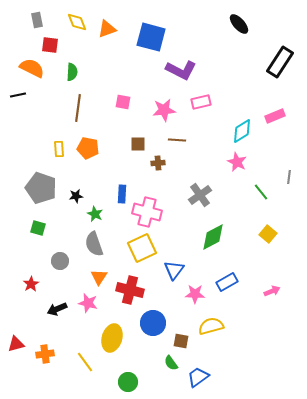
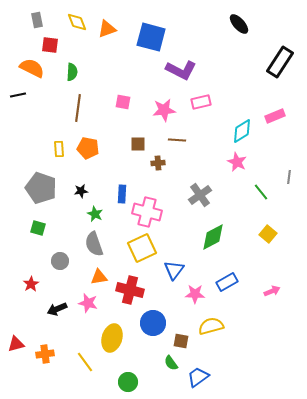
black star at (76, 196): moved 5 px right, 5 px up
orange triangle at (99, 277): rotated 48 degrees clockwise
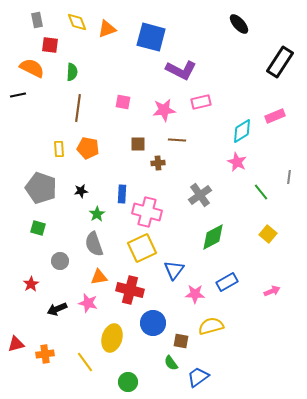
green star at (95, 214): moved 2 px right; rotated 14 degrees clockwise
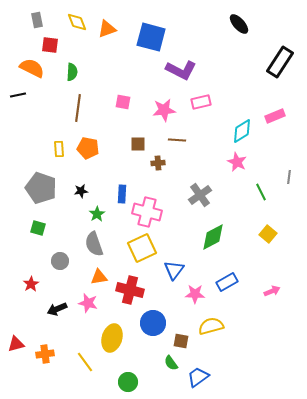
green line at (261, 192): rotated 12 degrees clockwise
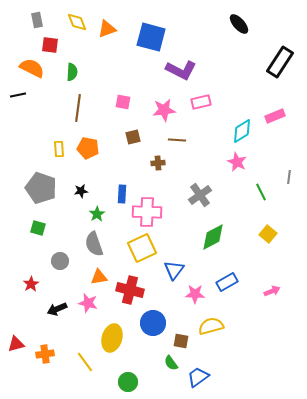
brown square at (138, 144): moved 5 px left, 7 px up; rotated 14 degrees counterclockwise
pink cross at (147, 212): rotated 12 degrees counterclockwise
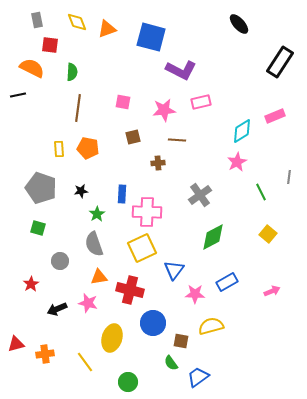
pink star at (237, 162): rotated 18 degrees clockwise
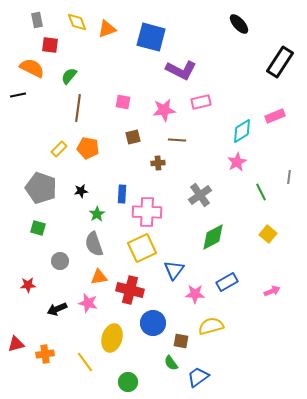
green semicircle at (72, 72): moved 3 px left, 4 px down; rotated 144 degrees counterclockwise
yellow rectangle at (59, 149): rotated 49 degrees clockwise
red star at (31, 284): moved 3 px left, 1 px down; rotated 28 degrees clockwise
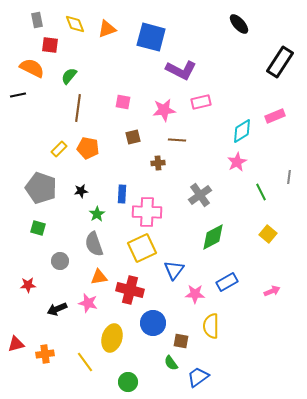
yellow diamond at (77, 22): moved 2 px left, 2 px down
yellow semicircle at (211, 326): rotated 75 degrees counterclockwise
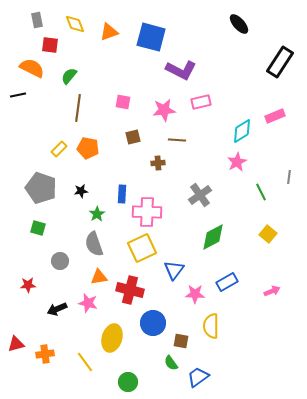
orange triangle at (107, 29): moved 2 px right, 3 px down
